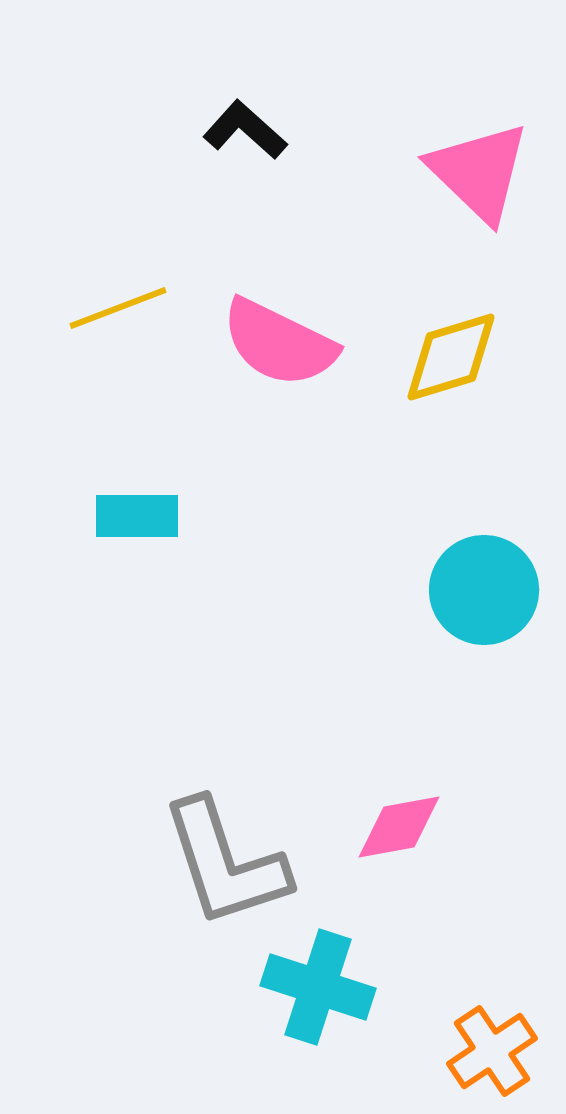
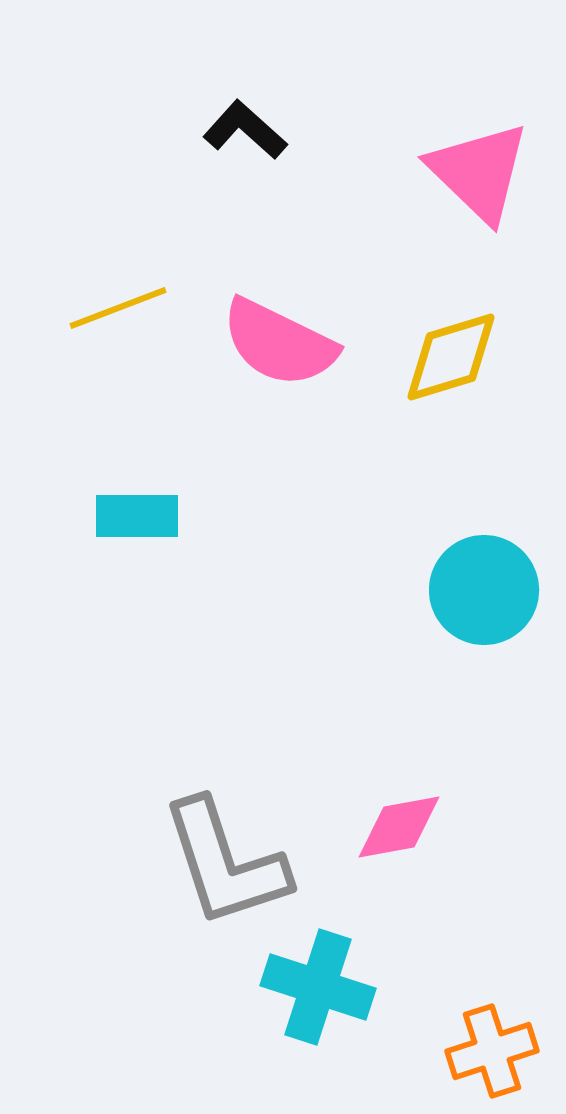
orange cross: rotated 16 degrees clockwise
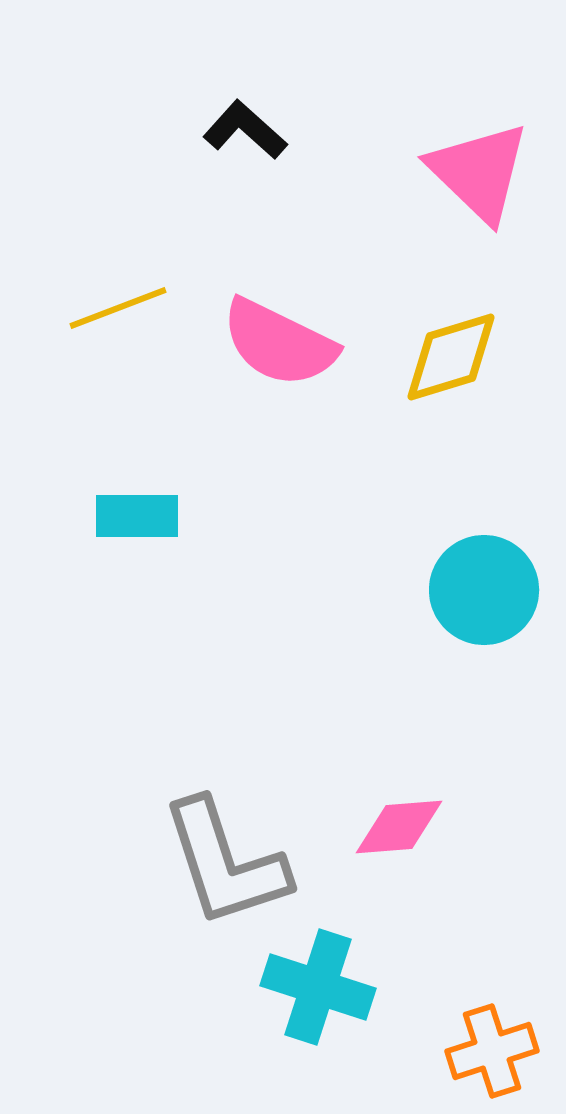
pink diamond: rotated 6 degrees clockwise
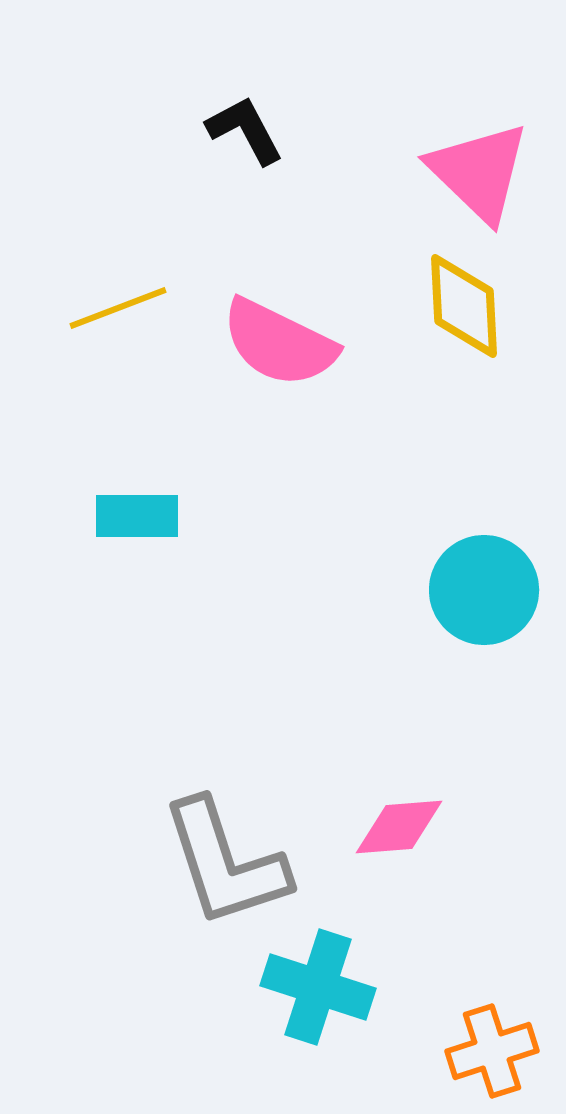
black L-shape: rotated 20 degrees clockwise
yellow diamond: moved 13 px right, 51 px up; rotated 76 degrees counterclockwise
